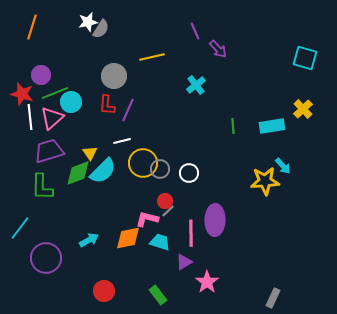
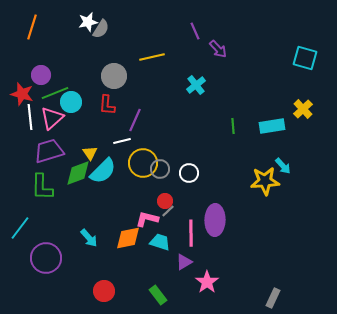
purple line at (128, 110): moved 7 px right, 10 px down
cyan arrow at (89, 240): moved 2 px up; rotated 78 degrees clockwise
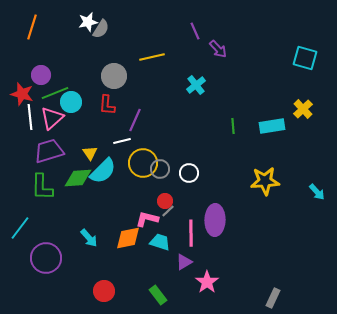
cyan arrow at (283, 166): moved 34 px right, 26 px down
green diamond at (78, 173): moved 5 px down; rotated 16 degrees clockwise
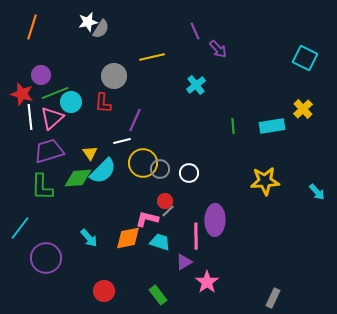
cyan square at (305, 58): rotated 10 degrees clockwise
red L-shape at (107, 105): moved 4 px left, 2 px up
pink line at (191, 233): moved 5 px right, 3 px down
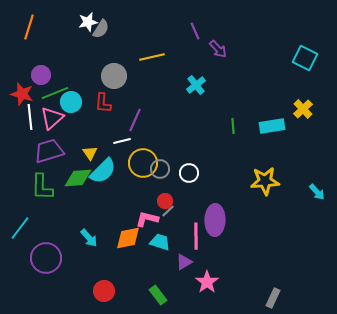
orange line at (32, 27): moved 3 px left
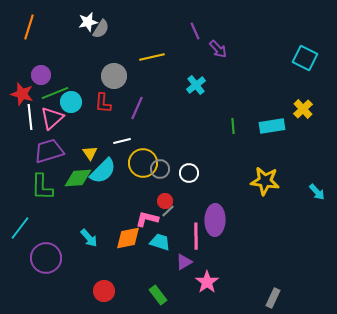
purple line at (135, 120): moved 2 px right, 12 px up
yellow star at (265, 181): rotated 12 degrees clockwise
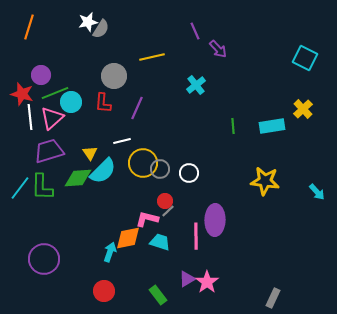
cyan line at (20, 228): moved 40 px up
cyan arrow at (89, 238): moved 21 px right, 14 px down; rotated 120 degrees counterclockwise
purple circle at (46, 258): moved 2 px left, 1 px down
purple triangle at (184, 262): moved 3 px right, 17 px down
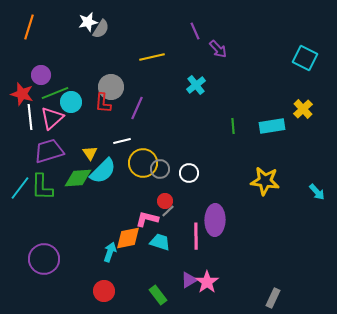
gray circle at (114, 76): moved 3 px left, 11 px down
purple triangle at (187, 279): moved 2 px right, 1 px down
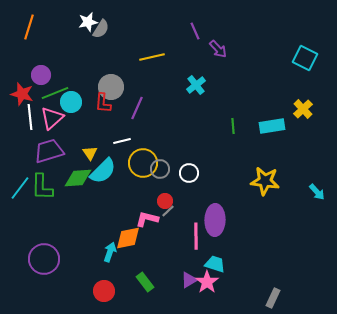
cyan trapezoid at (160, 242): moved 55 px right, 22 px down
green rectangle at (158, 295): moved 13 px left, 13 px up
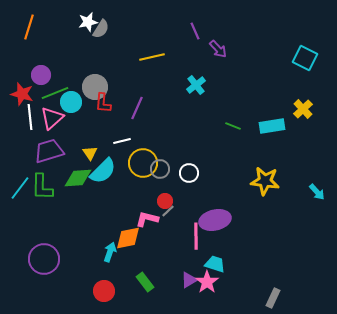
gray circle at (111, 87): moved 16 px left
green line at (233, 126): rotated 63 degrees counterclockwise
purple ellipse at (215, 220): rotated 76 degrees clockwise
